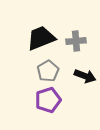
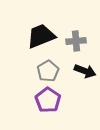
black trapezoid: moved 2 px up
black arrow: moved 5 px up
purple pentagon: rotated 20 degrees counterclockwise
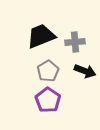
gray cross: moved 1 px left, 1 px down
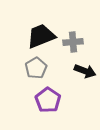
gray cross: moved 2 px left
gray pentagon: moved 12 px left, 3 px up
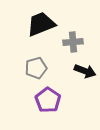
black trapezoid: moved 12 px up
gray pentagon: rotated 15 degrees clockwise
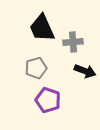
black trapezoid: moved 1 px right, 4 px down; rotated 92 degrees counterclockwise
purple pentagon: rotated 15 degrees counterclockwise
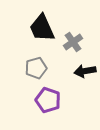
gray cross: rotated 30 degrees counterclockwise
black arrow: rotated 150 degrees clockwise
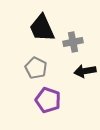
gray cross: rotated 24 degrees clockwise
gray pentagon: rotated 30 degrees counterclockwise
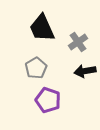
gray cross: moved 5 px right; rotated 24 degrees counterclockwise
gray pentagon: rotated 15 degrees clockwise
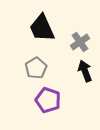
gray cross: moved 2 px right
black arrow: rotated 80 degrees clockwise
